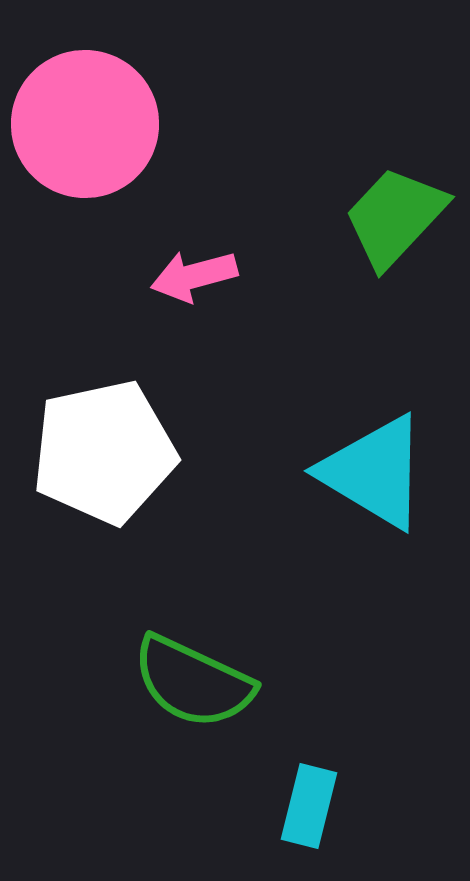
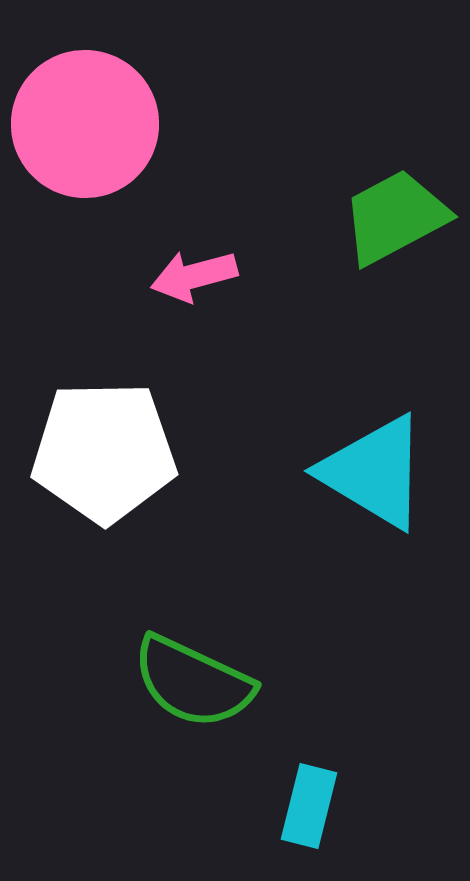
green trapezoid: rotated 19 degrees clockwise
white pentagon: rotated 11 degrees clockwise
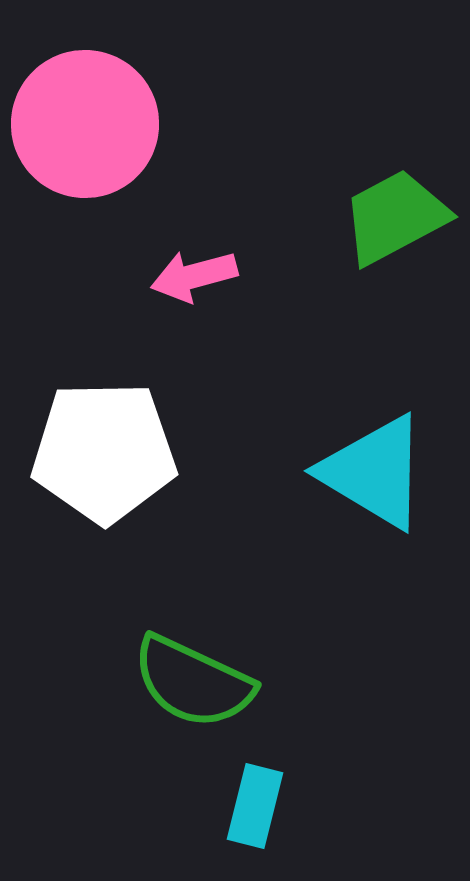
cyan rectangle: moved 54 px left
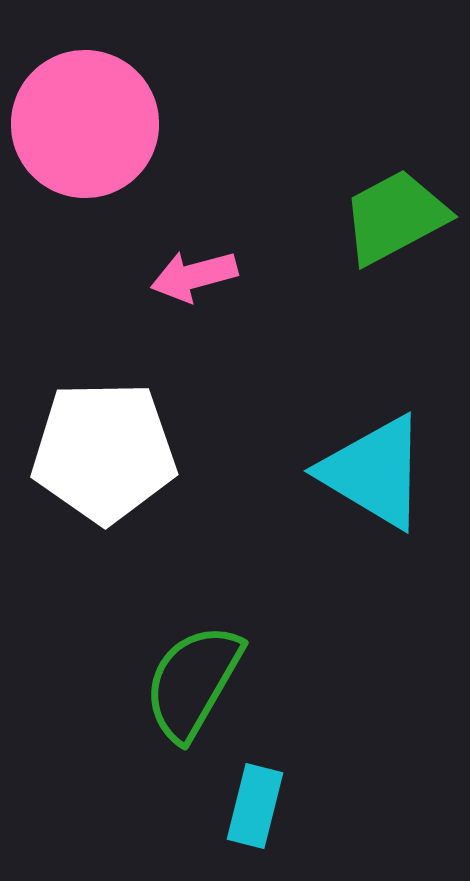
green semicircle: rotated 95 degrees clockwise
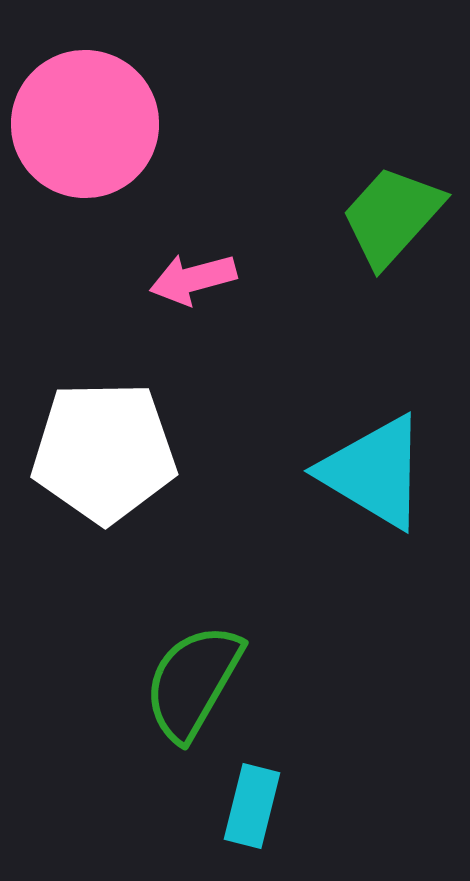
green trapezoid: moved 3 px left, 1 px up; rotated 20 degrees counterclockwise
pink arrow: moved 1 px left, 3 px down
cyan rectangle: moved 3 px left
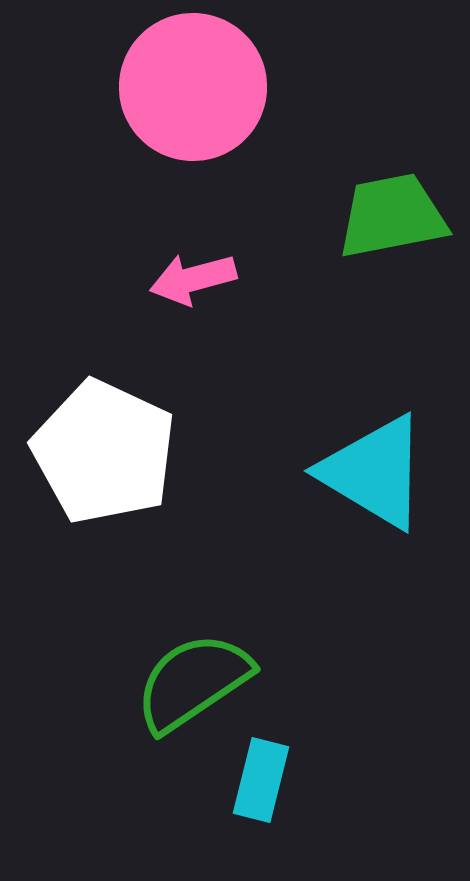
pink circle: moved 108 px right, 37 px up
green trapezoid: rotated 37 degrees clockwise
white pentagon: rotated 26 degrees clockwise
green semicircle: rotated 26 degrees clockwise
cyan rectangle: moved 9 px right, 26 px up
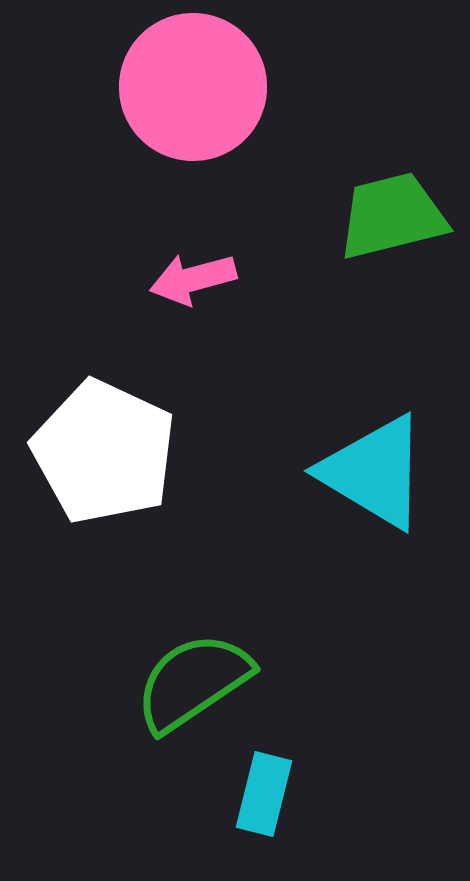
green trapezoid: rotated 3 degrees counterclockwise
cyan rectangle: moved 3 px right, 14 px down
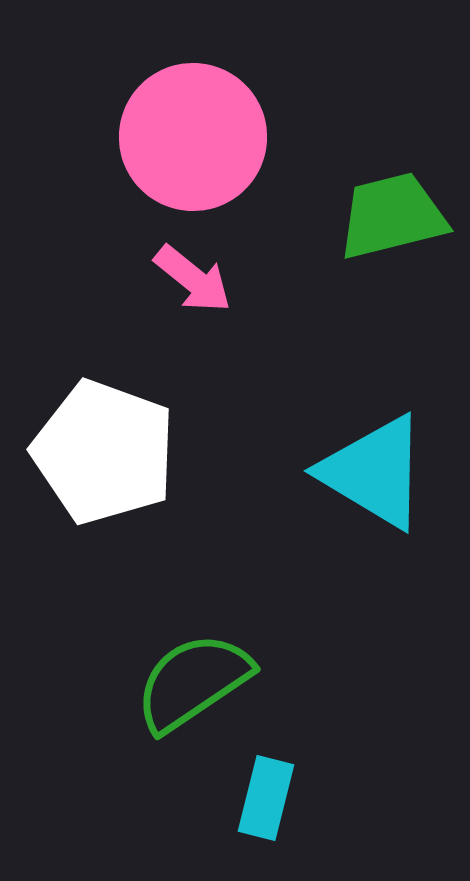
pink circle: moved 50 px down
pink arrow: rotated 126 degrees counterclockwise
white pentagon: rotated 5 degrees counterclockwise
cyan rectangle: moved 2 px right, 4 px down
